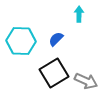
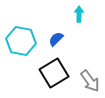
cyan hexagon: rotated 8 degrees clockwise
gray arrow: moved 4 px right; rotated 30 degrees clockwise
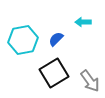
cyan arrow: moved 4 px right, 8 px down; rotated 91 degrees counterclockwise
cyan hexagon: moved 2 px right, 1 px up; rotated 20 degrees counterclockwise
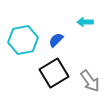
cyan arrow: moved 2 px right
blue semicircle: moved 1 px down
